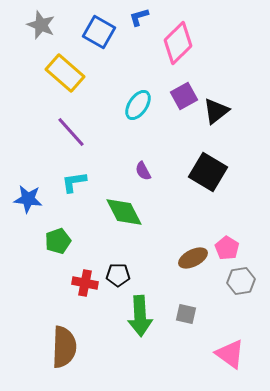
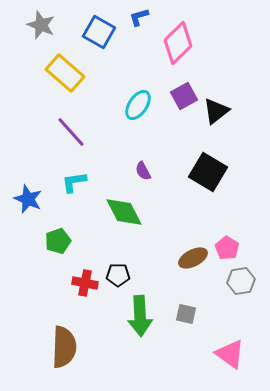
blue star: rotated 16 degrees clockwise
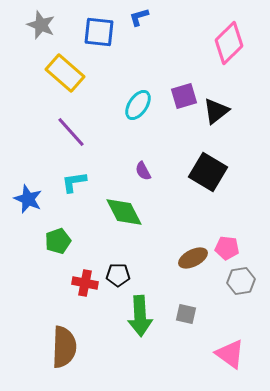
blue square: rotated 24 degrees counterclockwise
pink diamond: moved 51 px right
purple square: rotated 12 degrees clockwise
pink pentagon: rotated 25 degrees counterclockwise
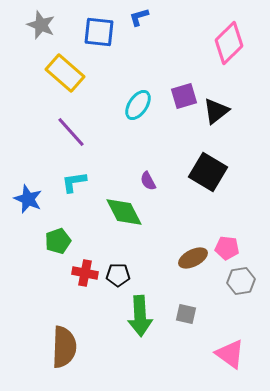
purple semicircle: moved 5 px right, 10 px down
red cross: moved 10 px up
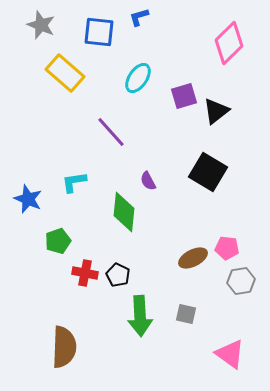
cyan ellipse: moved 27 px up
purple line: moved 40 px right
green diamond: rotated 33 degrees clockwise
black pentagon: rotated 25 degrees clockwise
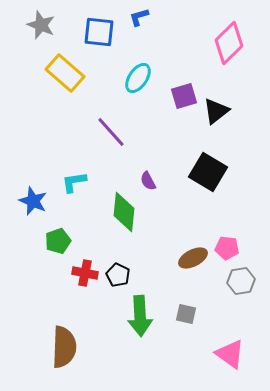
blue star: moved 5 px right, 2 px down
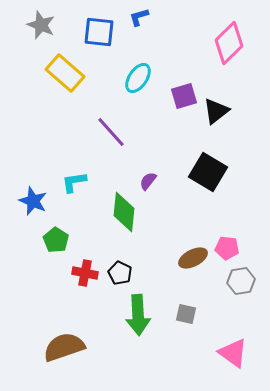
purple semicircle: rotated 66 degrees clockwise
green pentagon: moved 2 px left, 1 px up; rotated 20 degrees counterclockwise
black pentagon: moved 2 px right, 2 px up
green arrow: moved 2 px left, 1 px up
brown semicircle: rotated 111 degrees counterclockwise
pink triangle: moved 3 px right, 1 px up
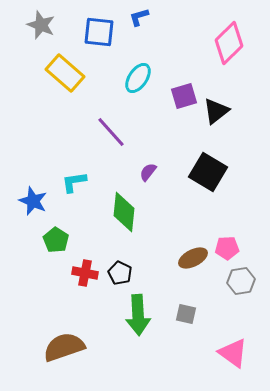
purple semicircle: moved 9 px up
pink pentagon: rotated 10 degrees counterclockwise
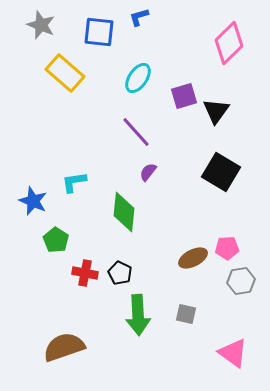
black triangle: rotated 16 degrees counterclockwise
purple line: moved 25 px right
black square: moved 13 px right
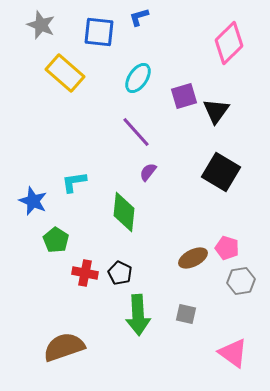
pink pentagon: rotated 20 degrees clockwise
